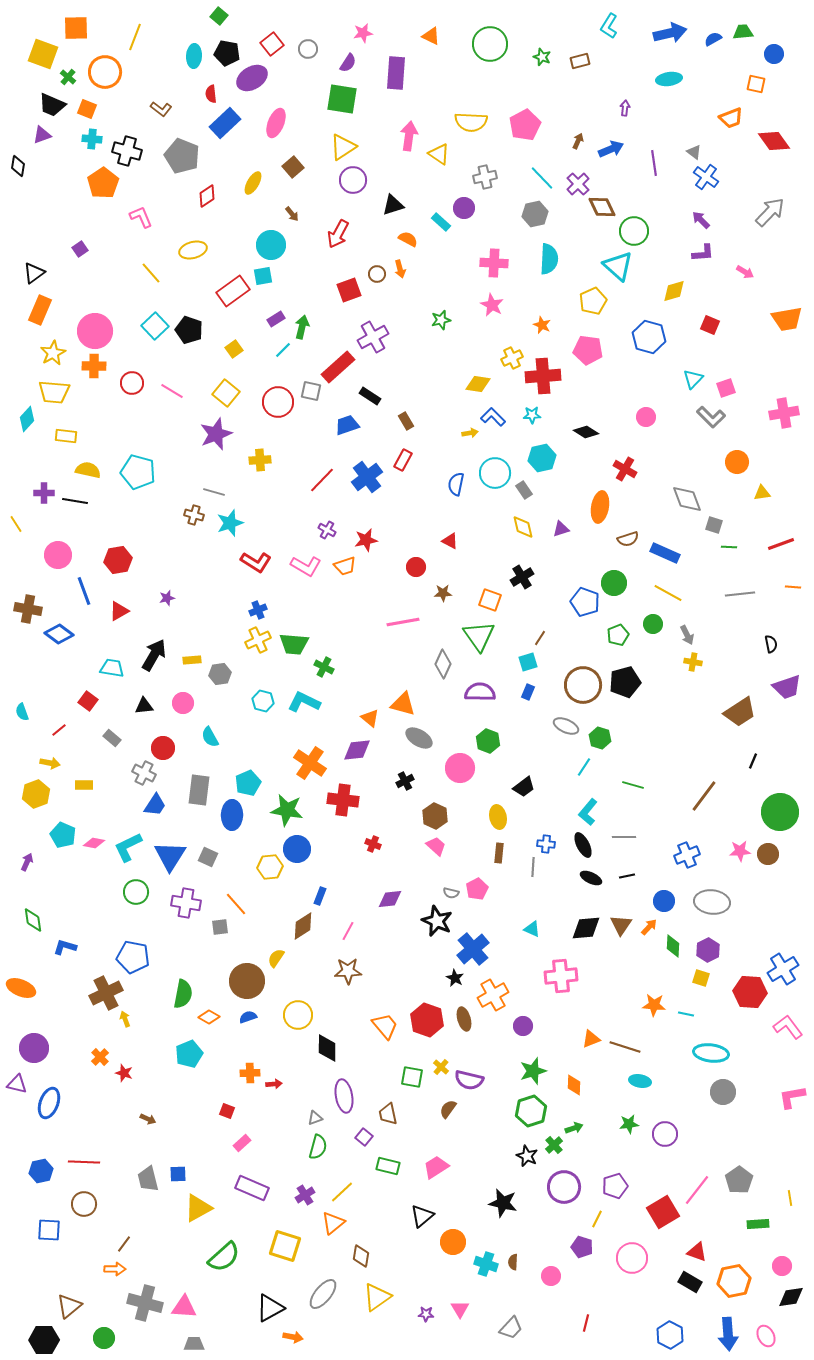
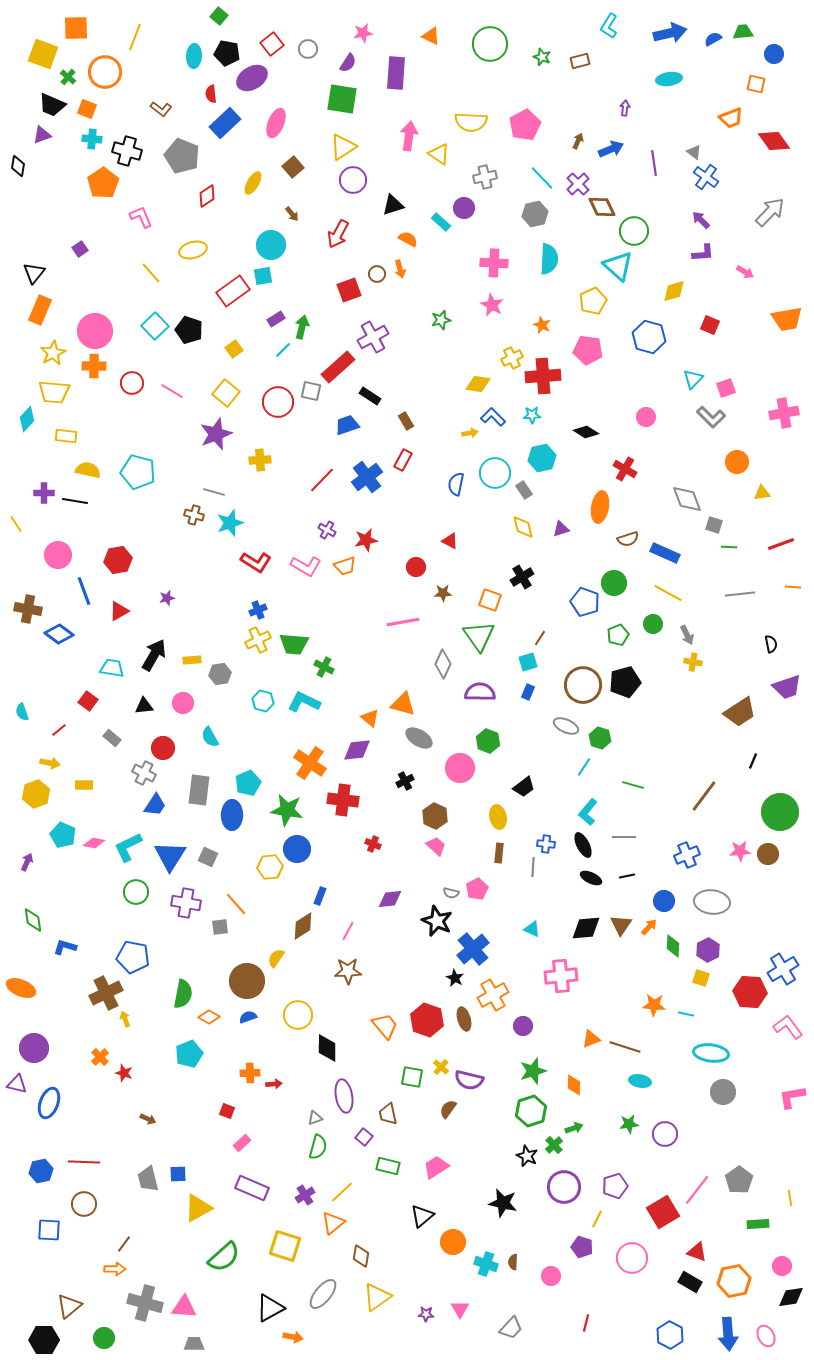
black triangle at (34, 273): rotated 15 degrees counterclockwise
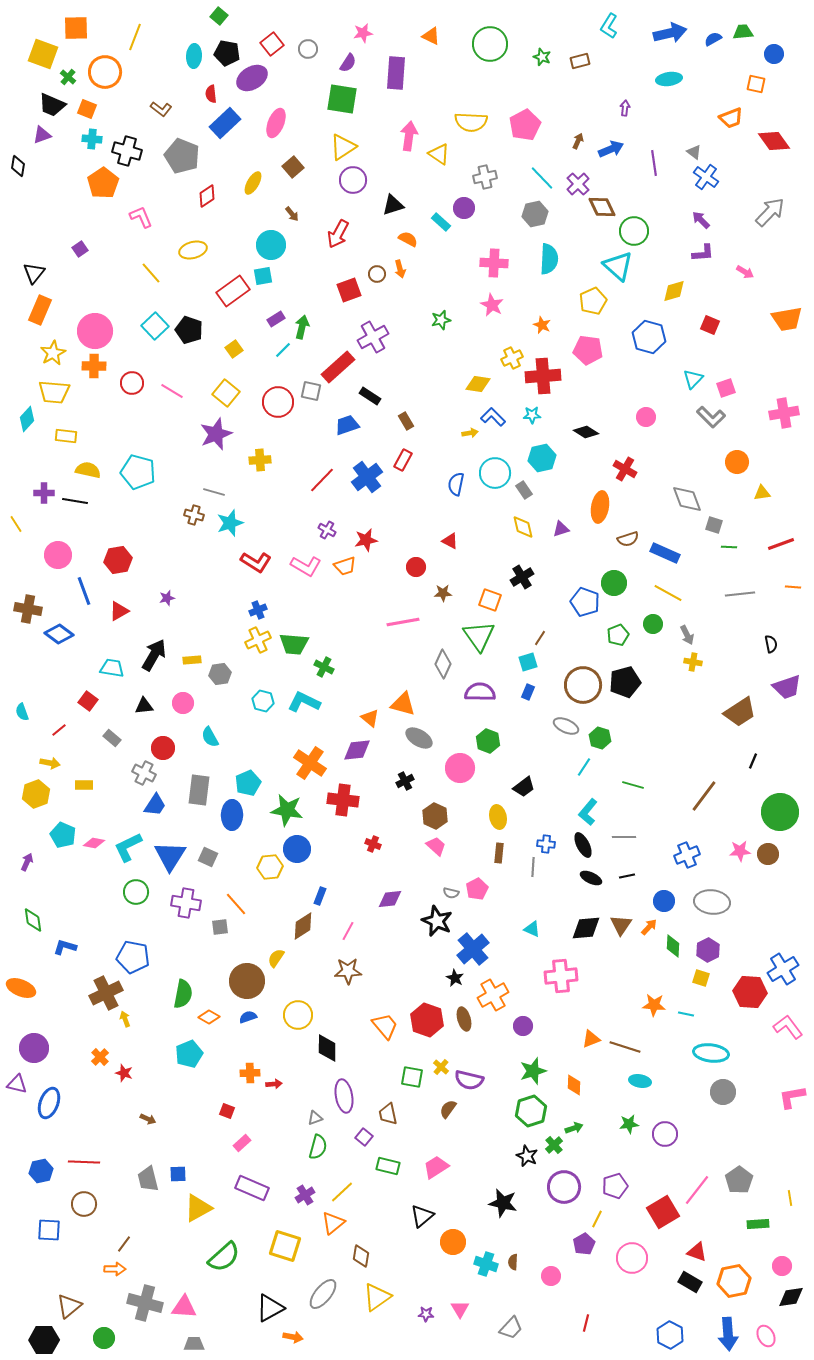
purple pentagon at (582, 1247): moved 2 px right, 3 px up; rotated 25 degrees clockwise
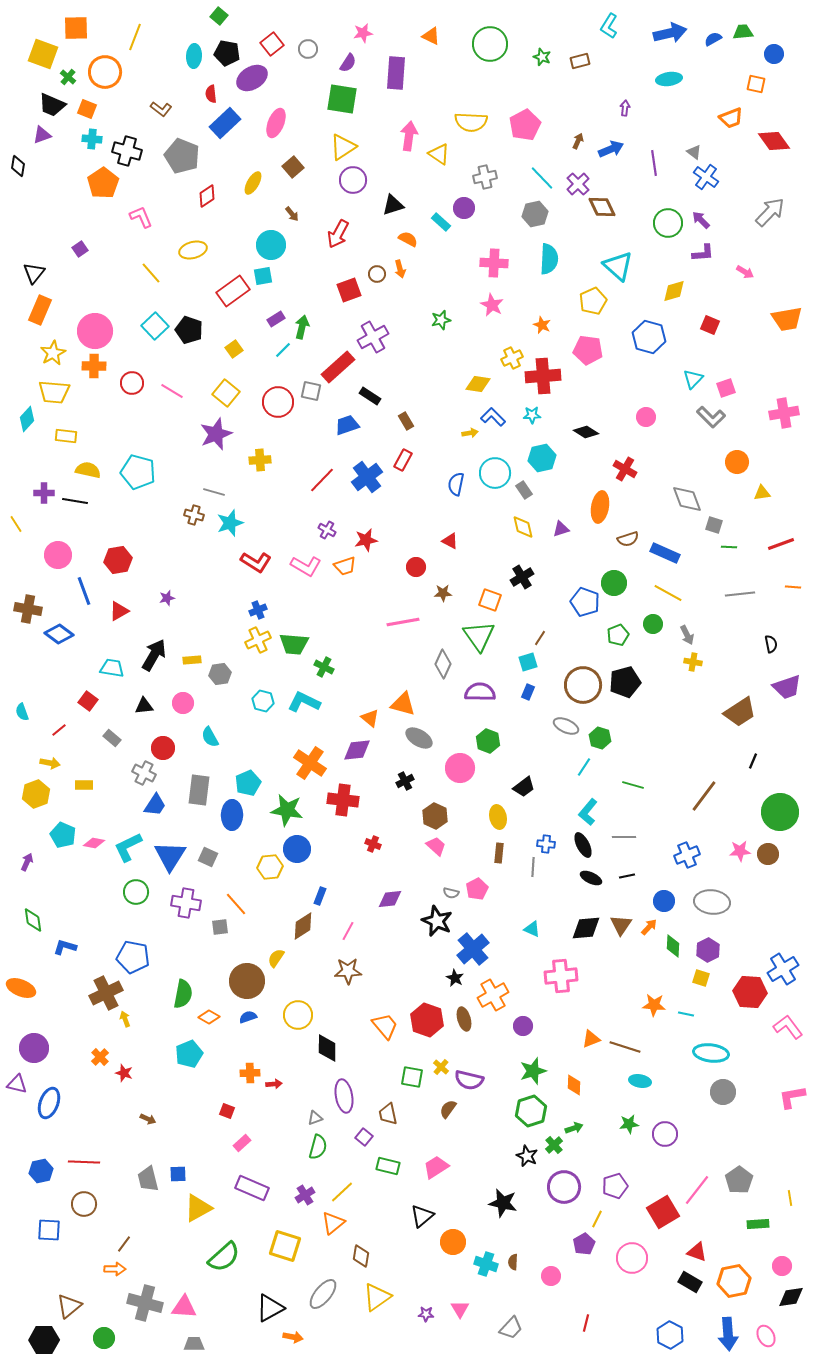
green circle at (634, 231): moved 34 px right, 8 px up
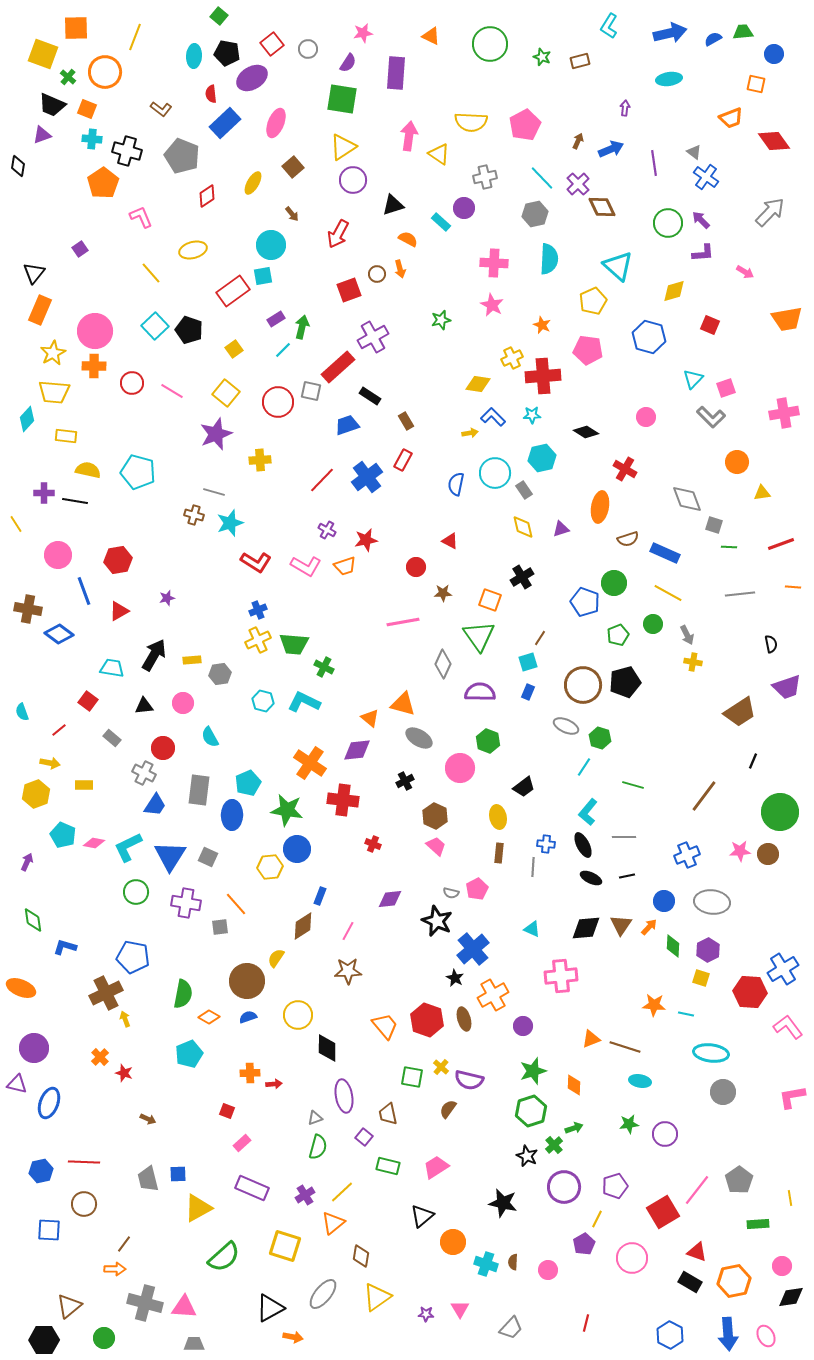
pink circle at (551, 1276): moved 3 px left, 6 px up
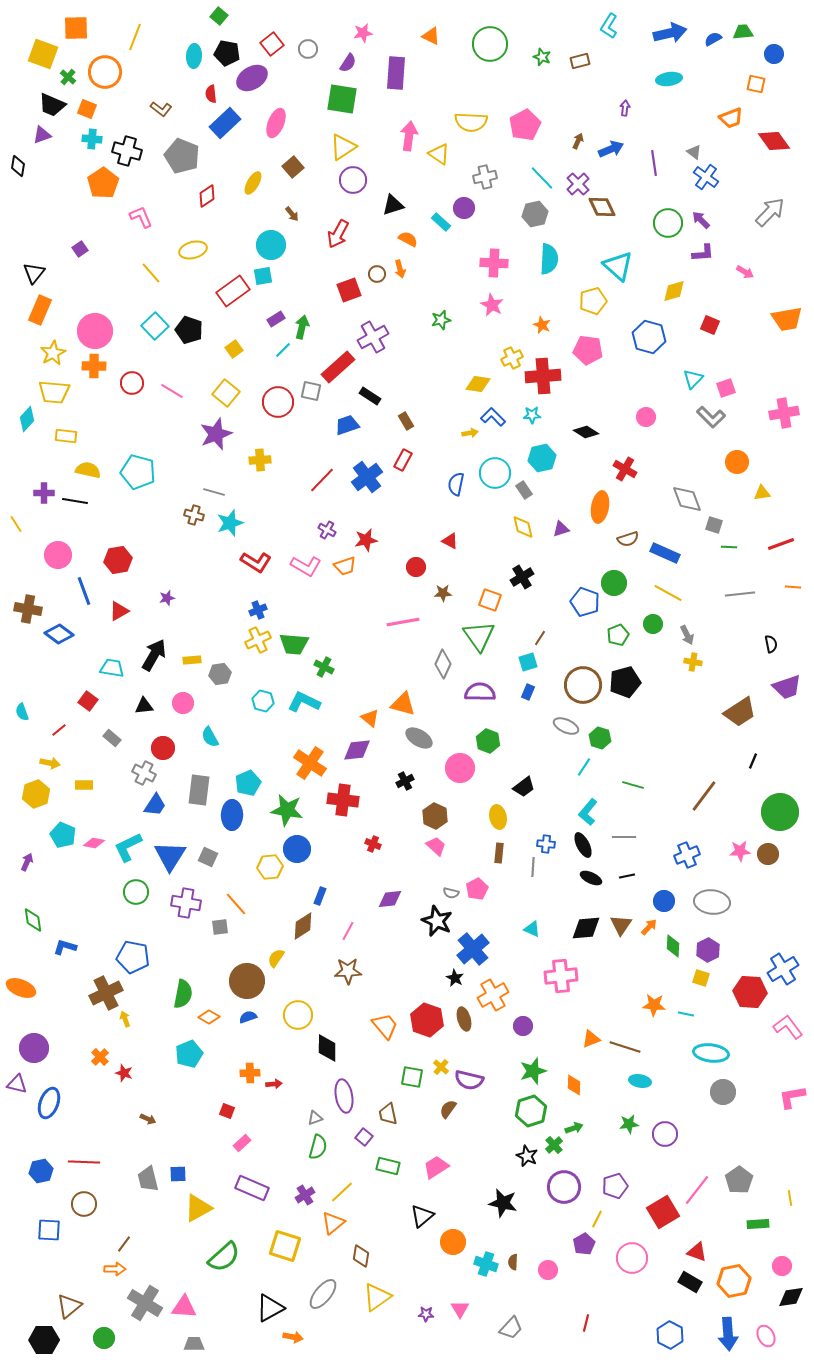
yellow pentagon at (593, 301): rotated 8 degrees clockwise
gray cross at (145, 1303): rotated 16 degrees clockwise
